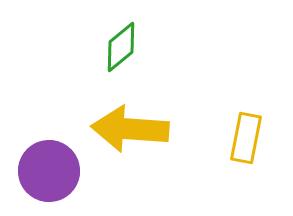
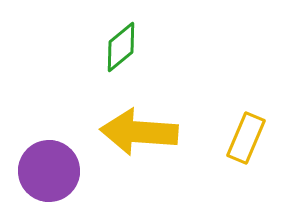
yellow arrow: moved 9 px right, 3 px down
yellow rectangle: rotated 12 degrees clockwise
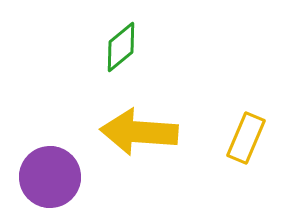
purple circle: moved 1 px right, 6 px down
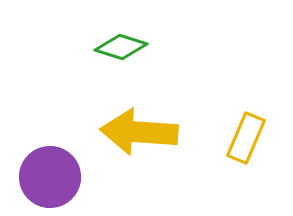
green diamond: rotated 57 degrees clockwise
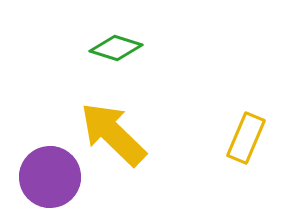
green diamond: moved 5 px left, 1 px down
yellow arrow: moved 26 px left, 2 px down; rotated 40 degrees clockwise
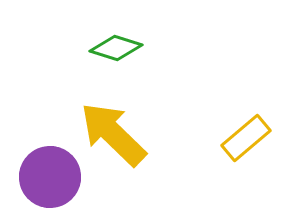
yellow rectangle: rotated 27 degrees clockwise
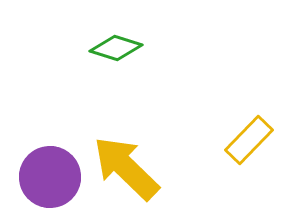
yellow arrow: moved 13 px right, 34 px down
yellow rectangle: moved 3 px right, 2 px down; rotated 6 degrees counterclockwise
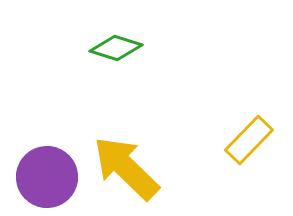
purple circle: moved 3 px left
